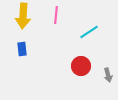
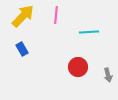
yellow arrow: rotated 140 degrees counterclockwise
cyan line: rotated 30 degrees clockwise
blue rectangle: rotated 24 degrees counterclockwise
red circle: moved 3 px left, 1 px down
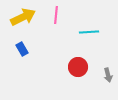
yellow arrow: moved 1 px down; rotated 20 degrees clockwise
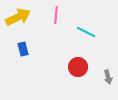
yellow arrow: moved 5 px left
cyan line: moved 3 px left; rotated 30 degrees clockwise
blue rectangle: moved 1 px right; rotated 16 degrees clockwise
gray arrow: moved 2 px down
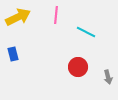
blue rectangle: moved 10 px left, 5 px down
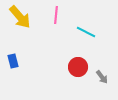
yellow arrow: moved 2 px right; rotated 75 degrees clockwise
blue rectangle: moved 7 px down
gray arrow: moved 6 px left; rotated 24 degrees counterclockwise
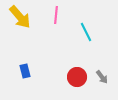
cyan line: rotated 36 degrees clockwise
blue rectangle: moved 12 px right, 10 px down
red circle: moved 1 px left, 10 px down
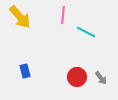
pink line: moved 7 px right
cyan line: rotated 36 degrees counterclockwise
gray arrow: moved 1 px left, 1 px down
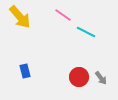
pink line: rotated 60 degrees counterclockwise
red circle: moved 2 px right
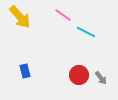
red circle: moved 2 px up
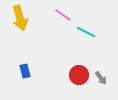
yellow arrow: moved 1 px down; rotated 25 degrees clockwise
